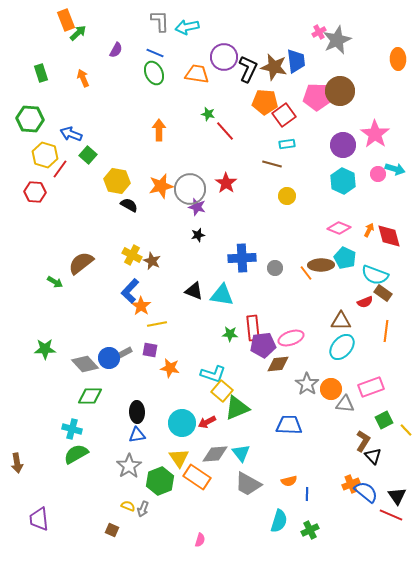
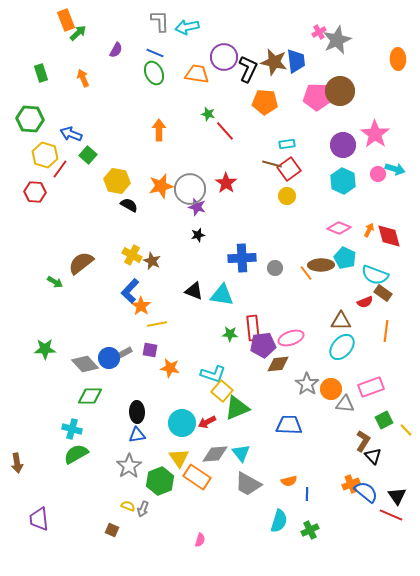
brown star at (274, 67): moved 5 px up
red square at (284, 115): moved 5 px right, 54 px down
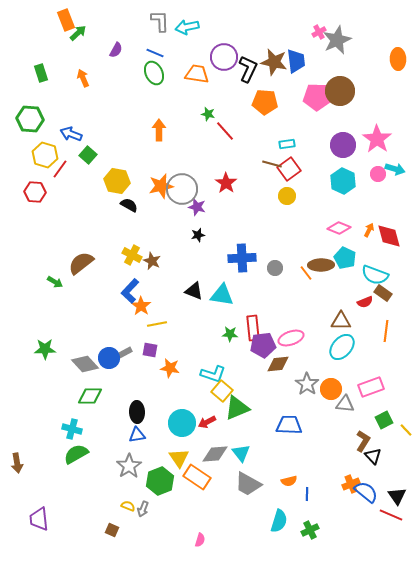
pink star at (375, 134): moved 2 px right, 5 px down
gray circle at (190, 189): moved 8 px left
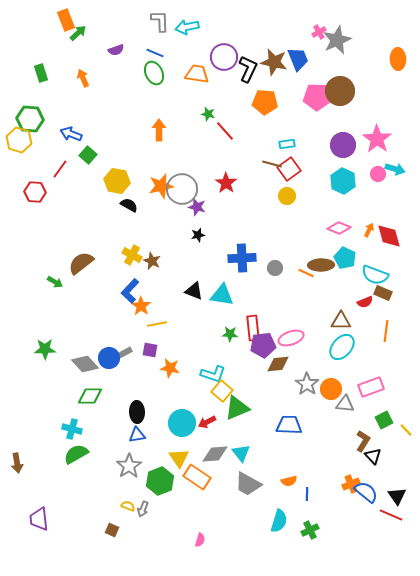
purple semicircle at (116, 50): rotated 42 degrees clockwise
blue trapezoid at (296, 61): moved 2 px right, 2 px up; rotated 15 degrees counterclockwise
yellow hexagon at (45, 155): moved 26 px left, 15 px up
orange line at (306, 273): rotated 28 degrees counterclockwise
brown rectangle at (383, 293): rotated 12 degrees counterclockwise
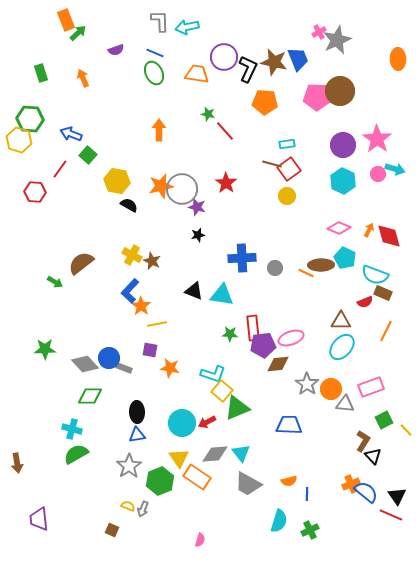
orange line at (386, 331): rotated 20 degrees clockwise
gray rectangle at (124, 353): moved 15 px down; rotated 49 degrees clockwise
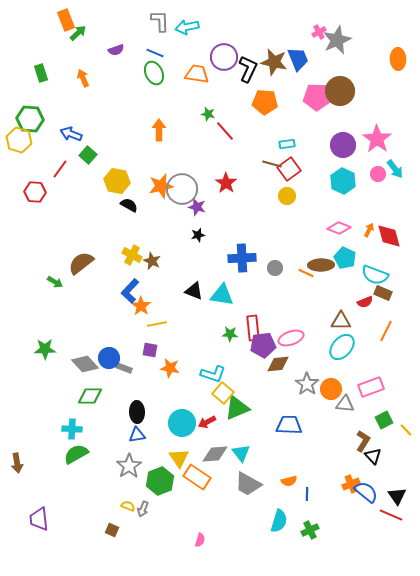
cyan arrow at (395, 169): rotated 36 degrees clockwise
yellow square at (222, 391): moved 1 px right, 2 px down
cyan cross at (72, 429): rotated 12 degrees counterclockwise
